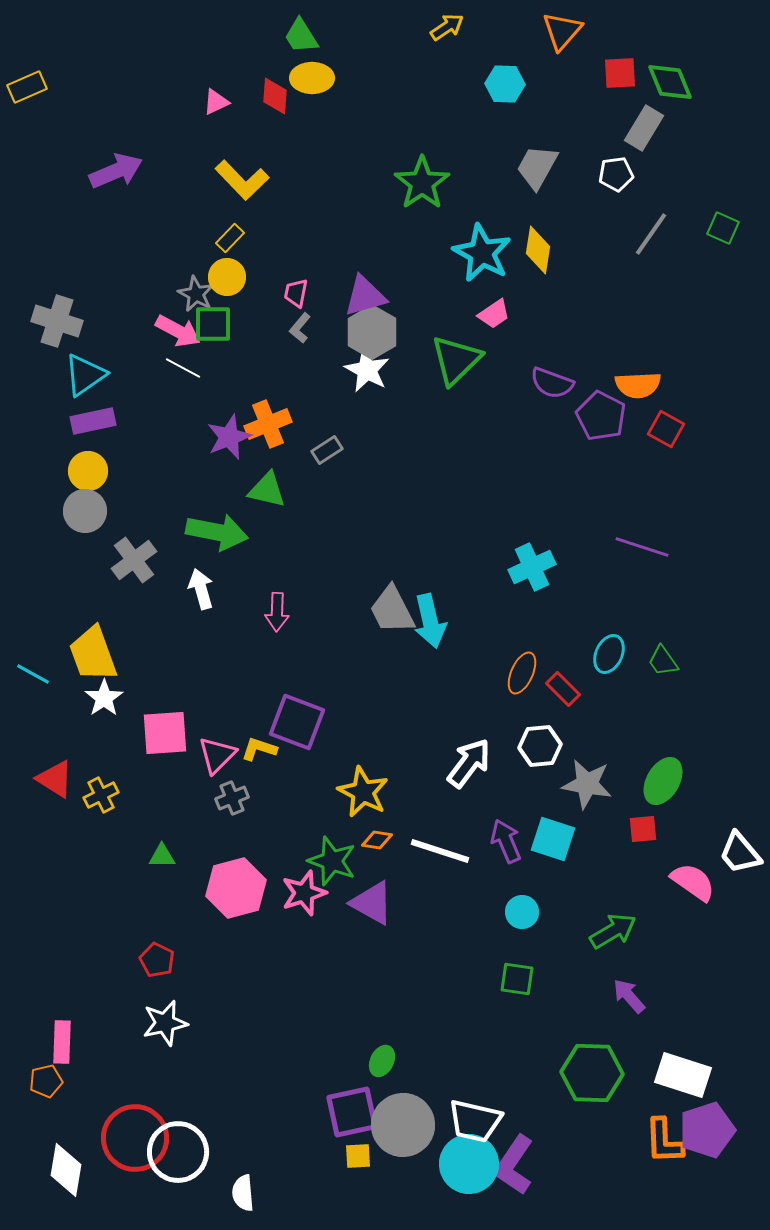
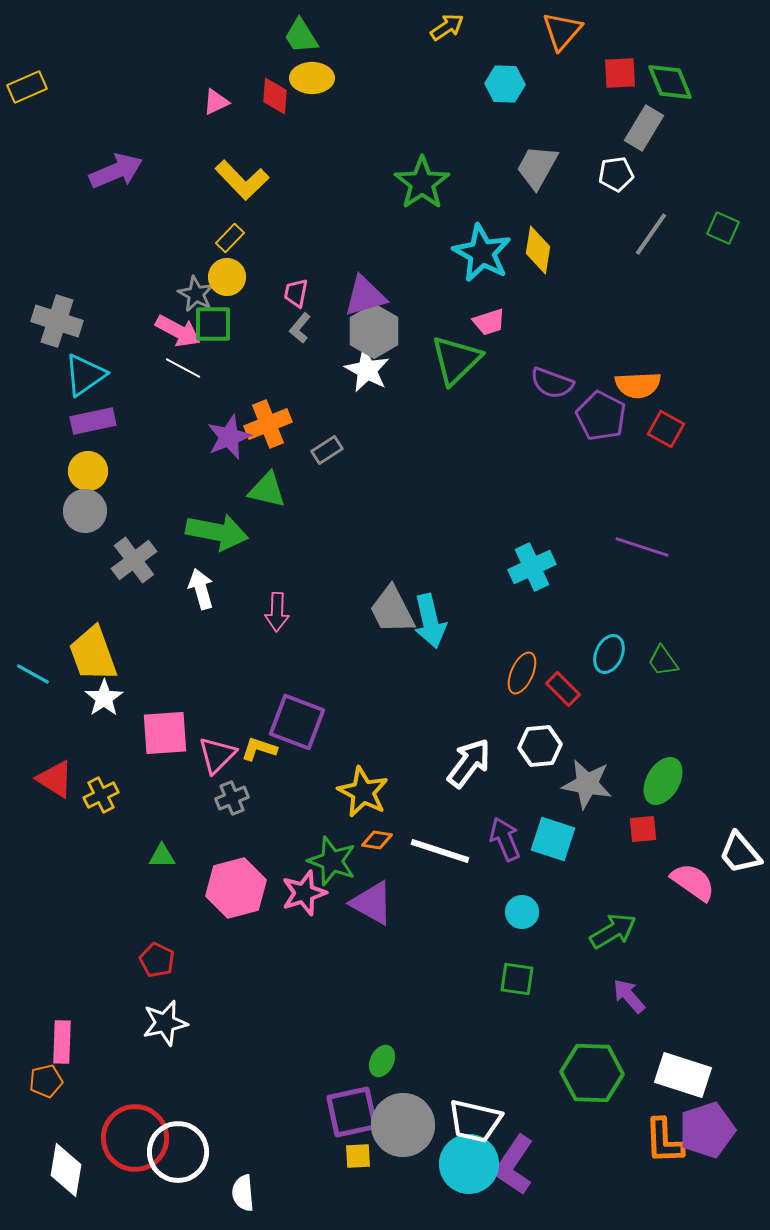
pink trapezoid at (494, 314): moved 5 px left, 8 px down; rotated 16 degrees clockwise
gray hexagon at (372, 332): moved 2 px right, 1 px up
purple arrow at (506, 841): moved 1 px left, 2 px up
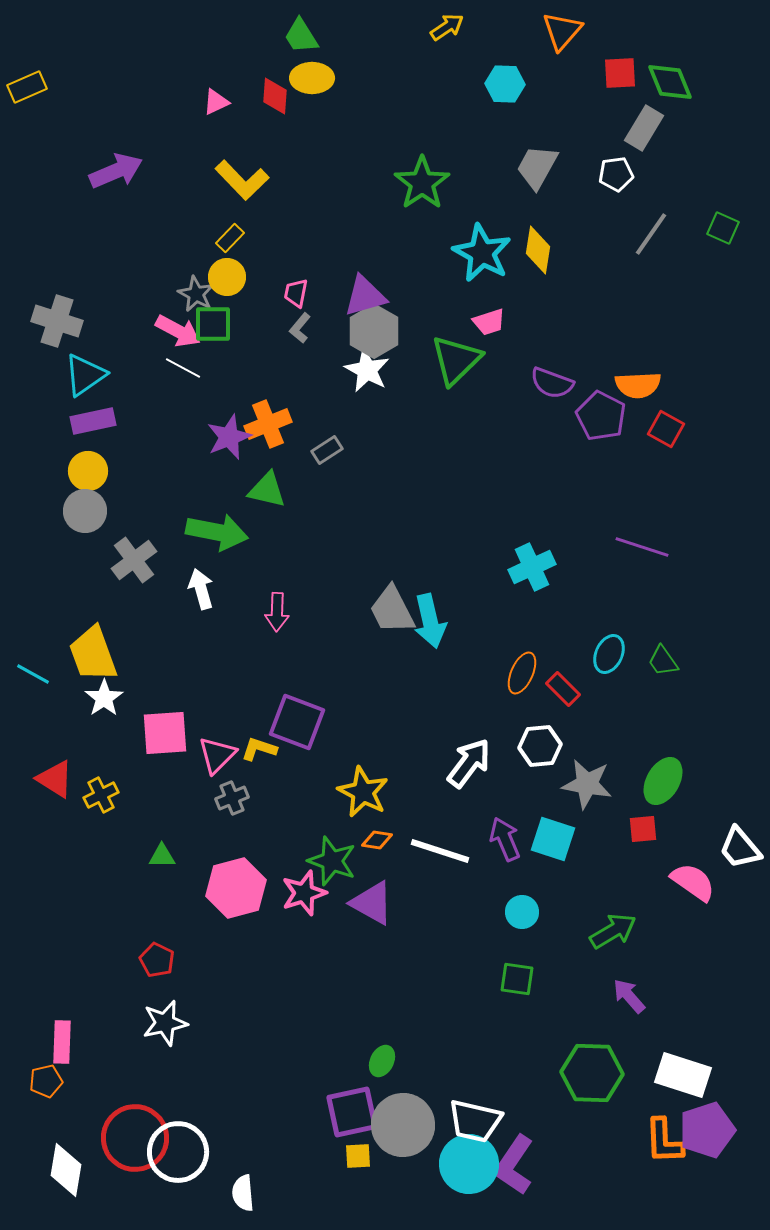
white trapezoid at (740, 853): moved 5 px up
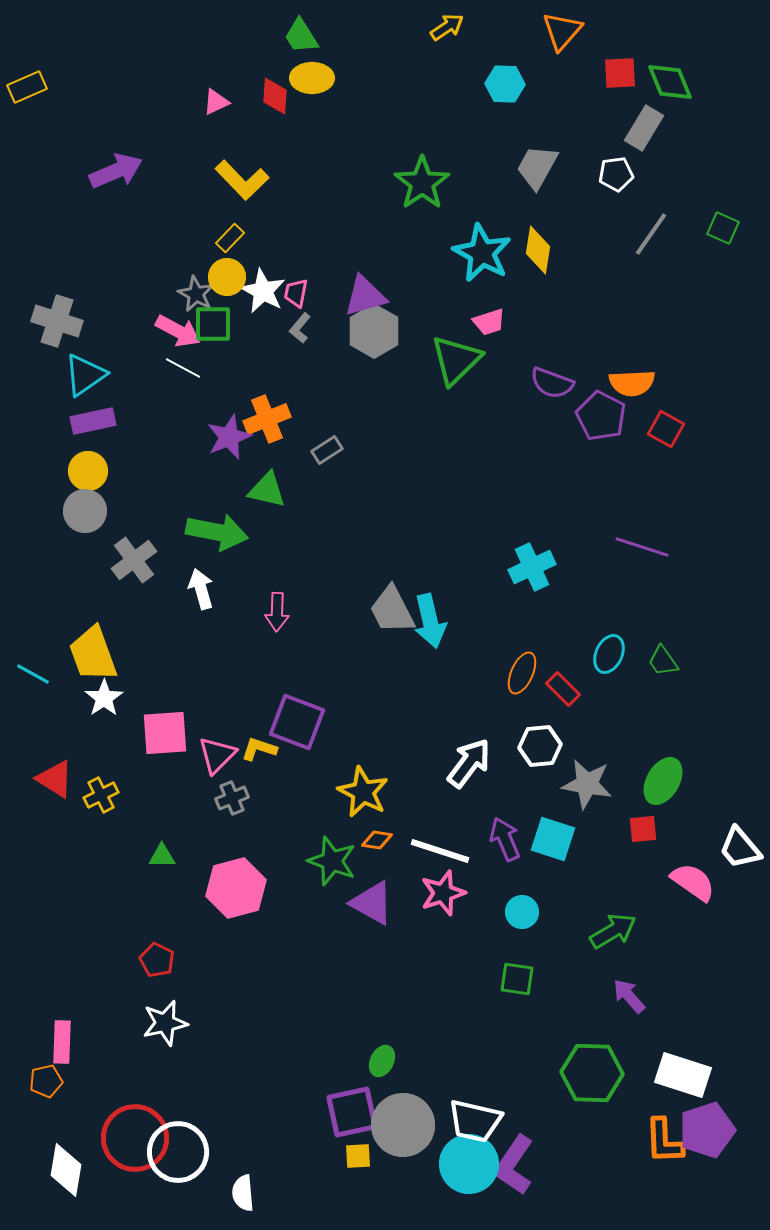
white star at (367, 370): moved 104 px left, 79 px up
orange semicircle at (638, 385): moved 6 px left, 2 px up
orange cross at (268, 424): moved 1 px left, 5 px up
pink star at (304, 893): moved 139 px right
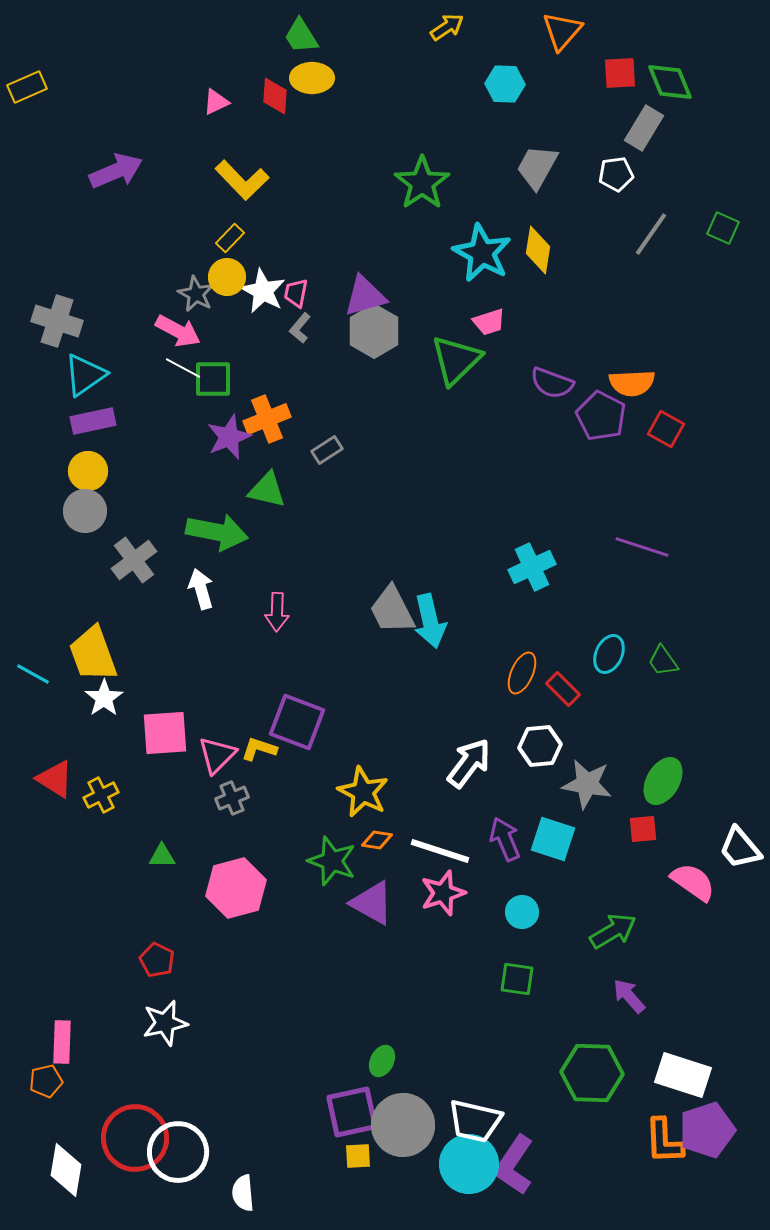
green square at (213, 324): moved 55 px down
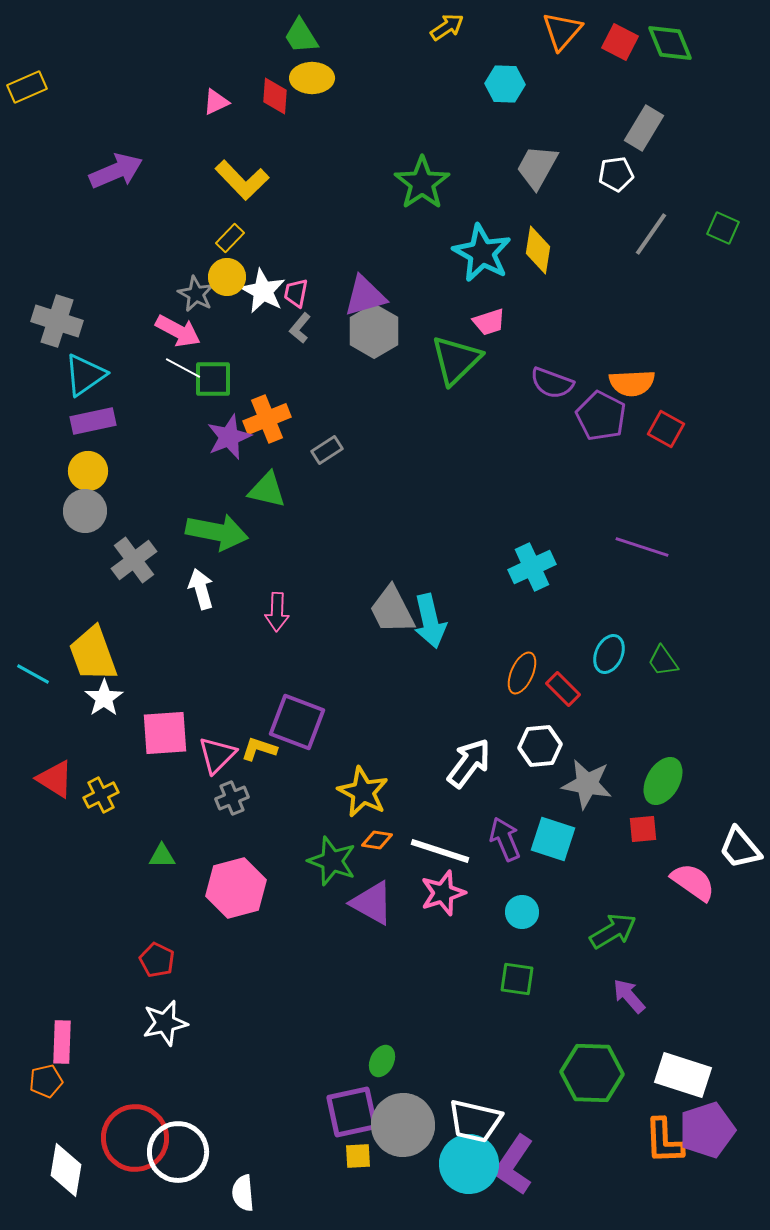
red square at (620, 73): moved 31 px up; rotated 30 degrees clockwise
green diamond at (670, 82): moved 39 px up
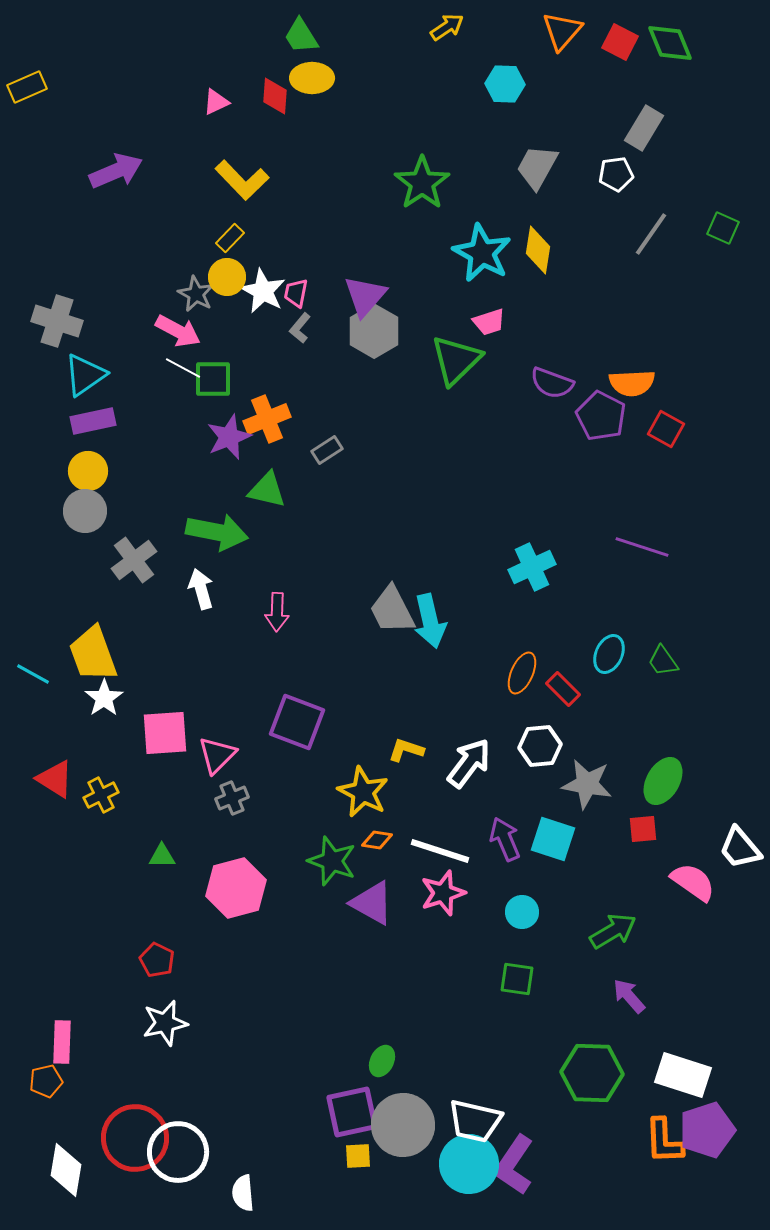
purple triangle at (365, 296): rotated 33 degrees counterclockwise
yellow L-shape at (259, 749): moved 147 px right, 1 px down
